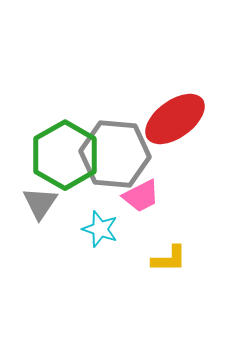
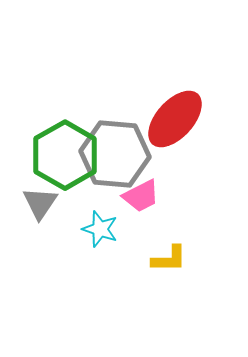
red ellipse: rotated 12 degrees counterclockwise
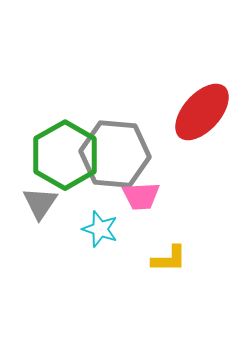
red ellipse: moved 27 px right, 7 px up
pink trapezoid: rotated 24 degrees clockwise
